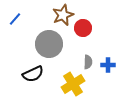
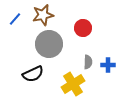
brown star: moved 20 px left; rotated 10 degrees clockwise
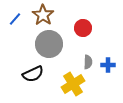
brown star: rotated 25 degrees counterclockwise
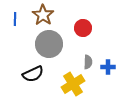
blue line: rotated 40 degrees counterclockwise
blue cross: moved 2 px down
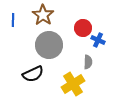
blue line: moved 2 px left, 1 px down
gray circle: moved 1 px down
blue cross: moved 10 px left, 27 px up; rotated 24 degrees clockwise
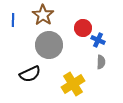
gray semicircle: moved 13 px right
black semicircle: moved 3 px left
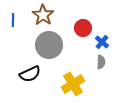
blue cross: moved 4 px right, 2 px down; rotated 16 degrees clockwise
